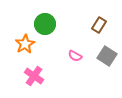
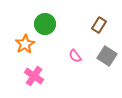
pink semicircle: rotated 24 degrees clockwise
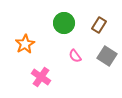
green circle: moved 19 px right, 1 px up
pink cross: moved 7 px right, 1 px down
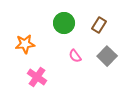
orange star: rotated 24 degrees clockwise
gray square: rotated 12 degrees clockwise
pink cross: moved 4 px left
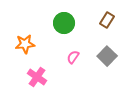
brown rectangle: moved 8 px right, 5 px up
pink semicircle: moved 2 px left, 1 px down; rotated 72 degrees clockwise
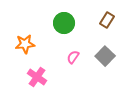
gray square: moved 2 px left
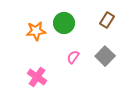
orange star: moved 11 px right, 13 px up
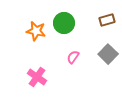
brown rectangle: rotated 42 degrees clockwise
orange star: rotated 18 degrees clockwise
gray square: moved 3 px right, 2 px up
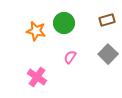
pink semicircle: moved 3 px left
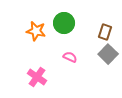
brown rectangle: moved 2 px left, 12 px down; rotated 56 degrees counterclockwise
pink semicircle: rotated 80 degrees clockwise
